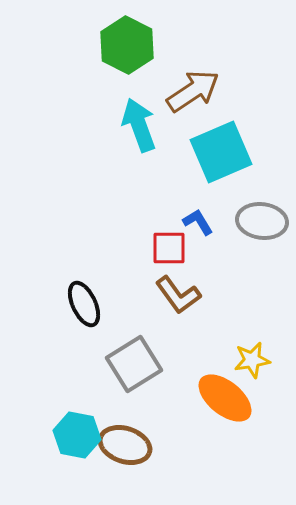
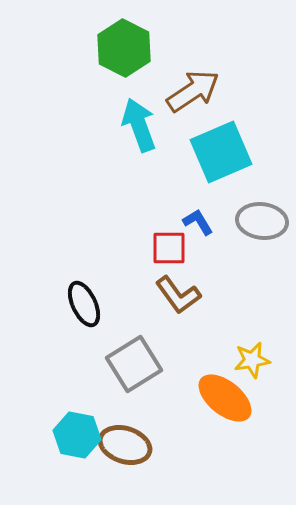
green hexagon: moved 3 px left, 3 px down
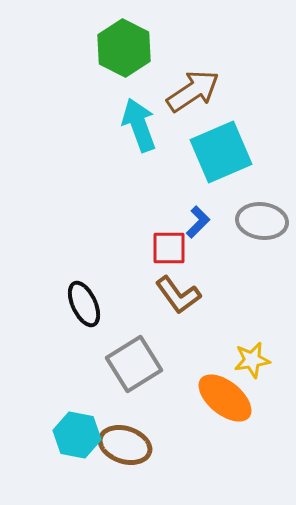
blue L-shape: rotated 76 degrees clockwise
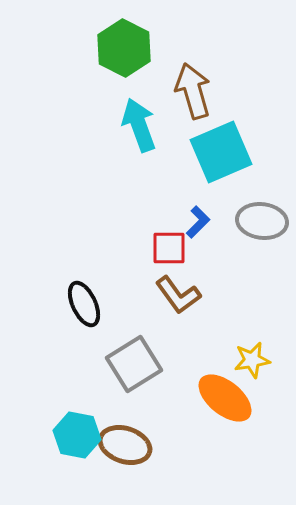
brown arrow: rotated 72 degrees counterclockwise
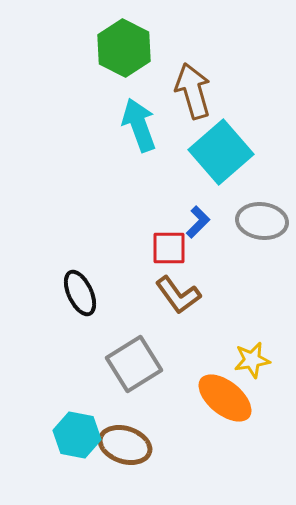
cyan square: rotated 18 degrees counterclockwise
black ellipse: moved 4 px left, 11 px up
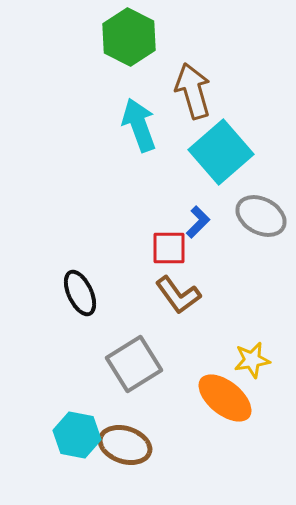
green hexagon: moved 5 px right, 11 px up
gray ellipse: moved 1 px left, 5 px up; rotated 21 degrees clockwise
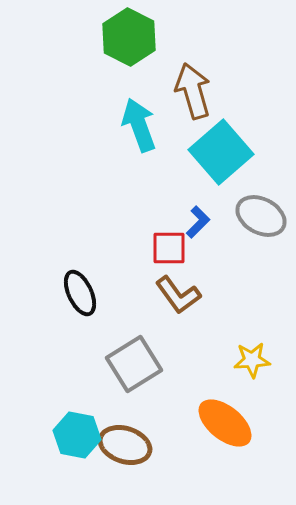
yellow star: rotated 6 degrees clockwise
orange ellipse: moved 25 px down
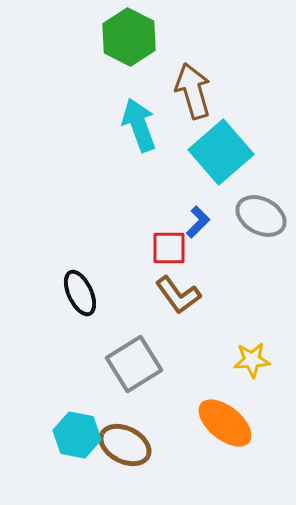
brown ellipse: rotated 9 degrees clockwise
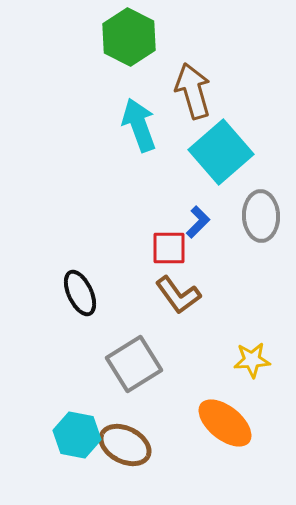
gray ellipse: rotated 60 degrees clockwise
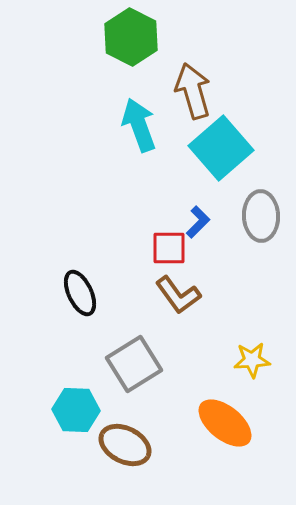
green hexagon: moved 2 px right
cyan square: moved 4 px up
cyan hexagon: moved 1 px left, 25 px up; rotated 9 degrees counterclockwise
